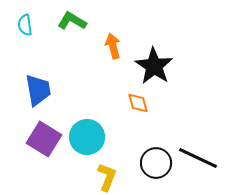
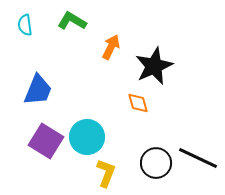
orange arrow: moved 2 px left, 1 px down; rotated 40 degrees clockwise
black star: rotated 15 degrees clockwise
blue trapezoid: rotated 32 degrees clockwise
purple square: moved 2 px right, 2 px down
yellow L-shape: moved 1 px left, 4 px up
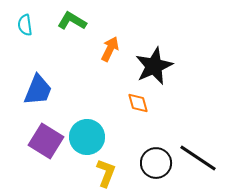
orange arrow: moved 1 px left, 2 px down
black line: rotated 9 degrees clockwise
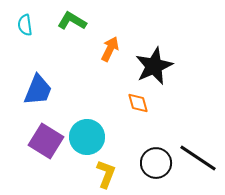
yellow L-shape: moved 1 px down
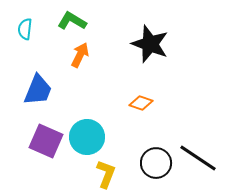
cyan semicircle: moved 4 px down; rotated 15 degrees clockwise
orange arrow: moved 30 px left, 6 px down
black star: moved 4 px left, 22 px up; rotated 27 degrees counterclockwise
orange diamond: moved 3 px right; rotated 55 degrees counterclockwise
purple square: rotated 8 degrees counterclockwise
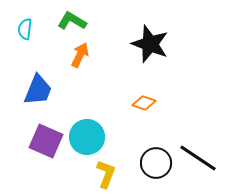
orange diamond: moved 3 px right
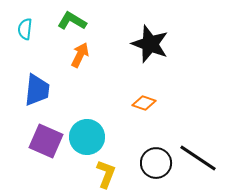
blue trapezoid: moved 1 px left; rotated 16 degrees counterclockwise
